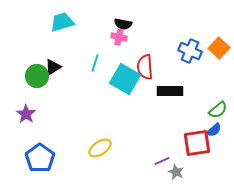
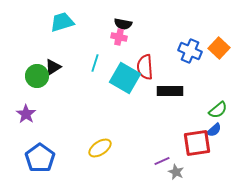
cyan square: moved 1 px up
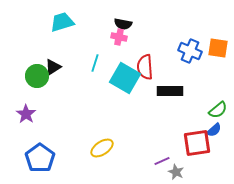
orange square: moved 1 px left; rotated 35 degrees counterclockwise
yellow ellipse: moved 2 px right
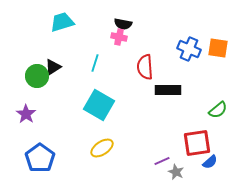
blue cross: moved 1 px left, 2 px up
cyan square: moved 26 px left, 27 px down
black rectangle: moved 2 px left, 1 px up
blue semicircle: moved 4 px left, 32 px down
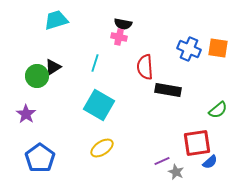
cyan trapezoid: moved 6 px left, 2 px up
black rectangle: rotated 10 degrees clockwise
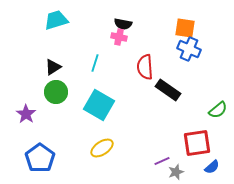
orange square: moved 33 px left, 20 px up
green circle: moved 19 px right, 16 px down
black rectangle: rotated 25 degrees clockwise
blue semicircle: moved 2 px right, 5 px down
gray star: rotated 28 degrees clockwise
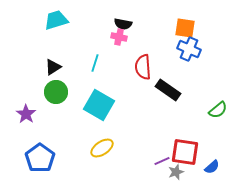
red semicircle: moved 2 px left
red square: moved 12 px left, 9 px down; rotated 16 degrees clockwise
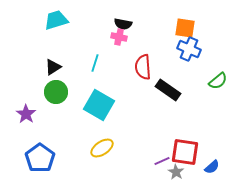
green semicircle: moved 29 px up
gray star: rotated 21 degrees counterclockwise
